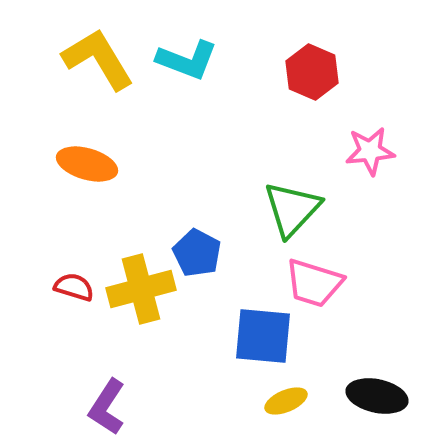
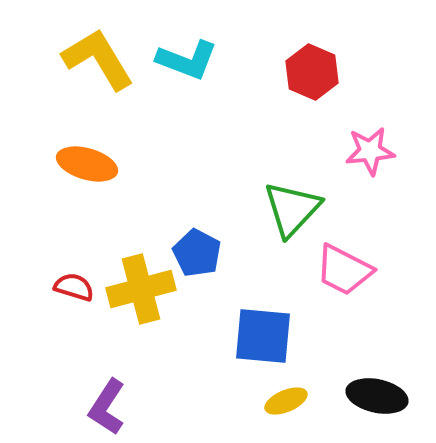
pink trapezoid: moved 30 px right, 13 px up; rotated 10 degrees clockwise
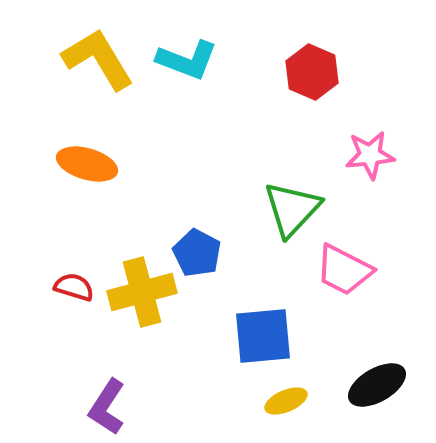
pink star: moved 4 px down
yellow cross: moved 1 px right, 3 px down
blue square: rotated 10 degrees counterclockwise
black ellipse: moved 11 px up; rotated 42 degrees counterclockwise
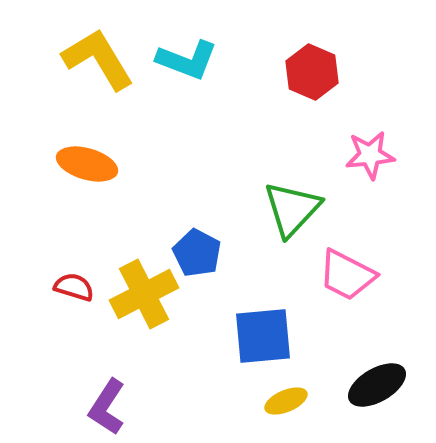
pink trapezoid: moved 3 px right, 5 px down
yellow cross: moved 2 px right, 2 px down; rotated 12 degrees counterclockwise
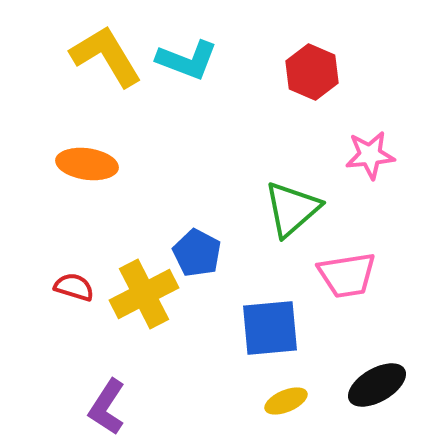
yellow L-shape: moved 8 px right, 3 px up
orange ellipse: rotated 8 degrees counterclockwise
green triangle: rotated 6 degrees clockwise
pink trapezoid: rotated 36 degrees counterclockwise
blue square: moved 7 px right, 8 px up
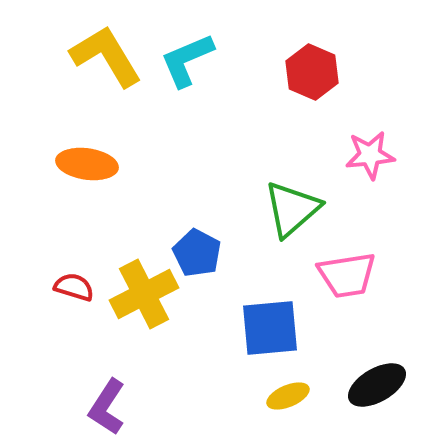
cyan L-shape: rotated 136 degrees clockwise
yellow ellipse: moved 2 px right, 5 px up
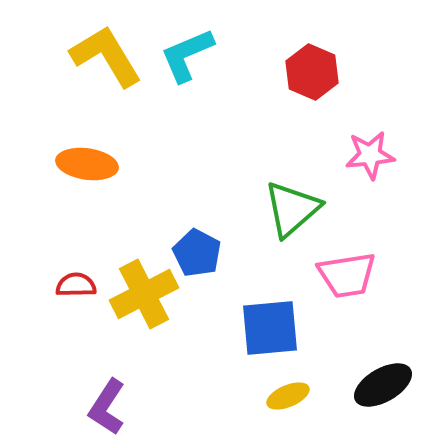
cyan L-shape: moved 5 px up
red semicircle: moved 2 px right, 2 px up; rotated 18 degrees counterclockwise
black ellipse: moved 6 px right
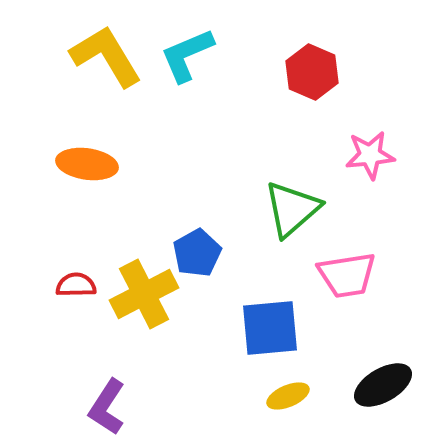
blue pentagon: rotated 15 degrees clockwise
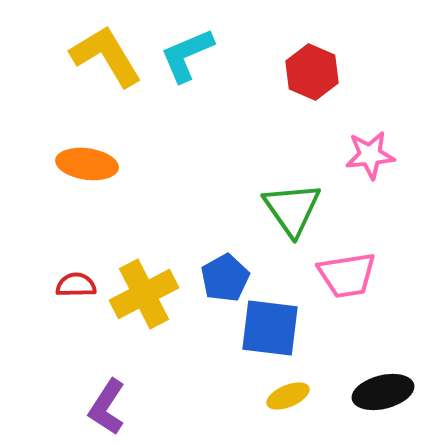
green triangle: rotated 24 degrees counterclockwise
blue pentagon: moved 28 px right, 25 px down
blue square: rotated 12 degrees clockwise
black ellipse: moved 7 px down; rotated 16 degrees clockwise
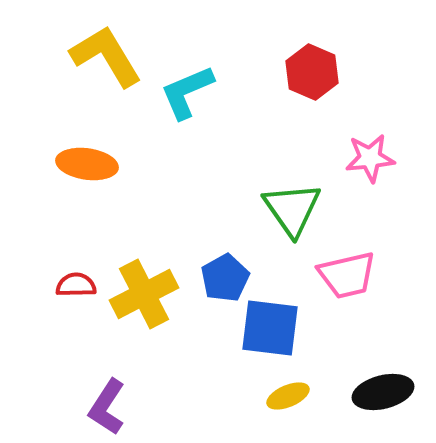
cyan L-shape: moved 37 px down
pink star: moved 3 px down
pink trapezoid: rotated 4 degrees counterclockwise
